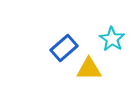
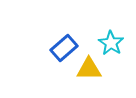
cyan star: moved 1 px left, 4 px down
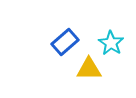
blue rectangle: moved 1 px right, 6 px up
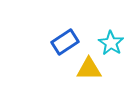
blue rectangle: rotated 8 degrees clockwise
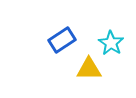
blue rectangle: moved 3 px left, 2 px up
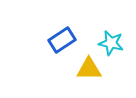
cyan star: rotated 20 degrees counterclockwise
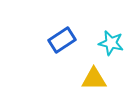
yellow triangle: moved 5 px right, 10 px down
